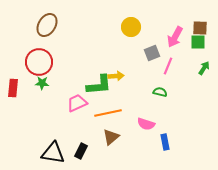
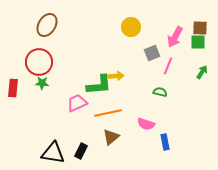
green arrow: moved 2 px left, 4 px down
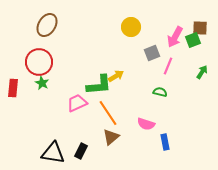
green square: moved 5 px left, 2 px up; rotated 21 degrees counterclockwise
yellow arrow: rotated 28 degrees counterclockwise
green star: rotated 24 degrees clockwise
orange line: rotated 68 degrees clockwise
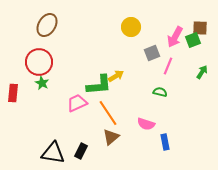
red rectangle: moved 5 px down
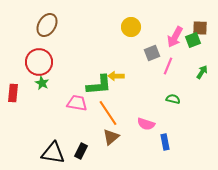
yellow arrow: rotated 147 degrees counterclockwise
green semicircle: moved 13 px right, 7 px down
pink trapezoid: rotated 35 degrees clockwise
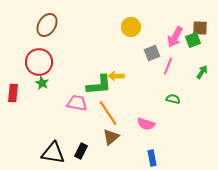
blue rectangle: moved 13 px left, 16 px down
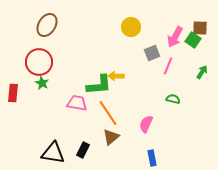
green square: rotated 35 degrees counterclockwise
pink semicircle: rotated 96 degrees clockwise
black rectangle: moved 2 px right, 1 px up
